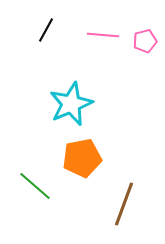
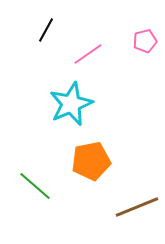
pink line: moved 15 px left, 19 px down; rotated 40 degrees counterclockwise
orange pentagon: moved 9 px right, 3 px down
brown line: moved 13 px right, 3 px down; rotated 48 degrees clockwise
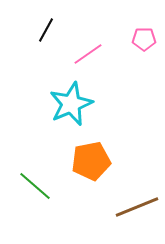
pink pentagon: moved 1 px left, 2 px up; rotated 15 degrees clockwise
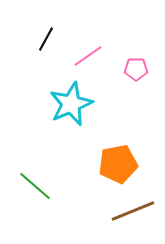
black line: moved 9 px down
pink pentagon: moved 8 px left, 30 px down
pink line: moved 2 px down
orange pentagon: moved 27 px right, 3 px down
brown line: moved 4 px left, 4 px down
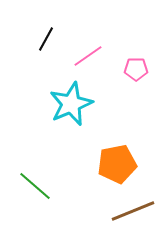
orange pentagon: moved 1 px left
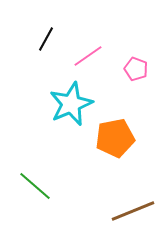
pink pentagon: rotated 20 degrees clockwise
orange pentagon: moved 2 px left, 26 px up
